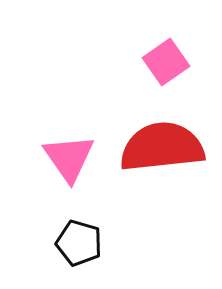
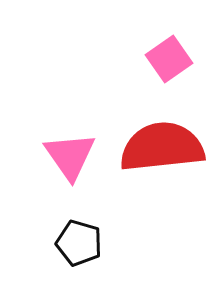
pink square: moved 3 px right, 3 px up
pink triangle: moved 1 px right, 2 px up
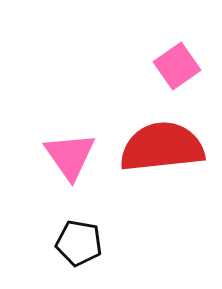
pink square: moved 8 px right, 7 px down
black pentagon: rotated 6 degrees counterclockwise
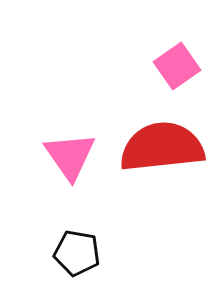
black pentagon: moved 2 px left, 10 px down
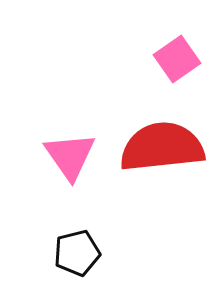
pink square: moved 7 px up
black pentagon: rotated 24 degrees counterclockwise
